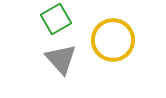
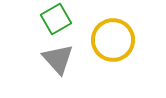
gray triangle: moved 3 px left
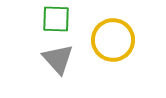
green square: rotated 32 degrees clockwise
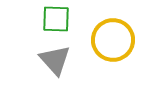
gray triangle: moved 3 px left, 1 px down
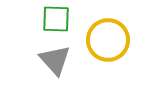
yellow circle: moved 5 px left
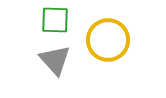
green square: moved 1 px left, 1 px down
